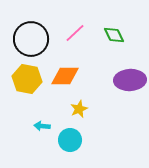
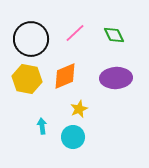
orange diamond: rotated 24 degrees counterclockwise
purple ellipse: moved 14 px left, 2 px up
cyan arrow: rotated 77 degrees clockwise
cyan circle: moved 3 px right, 3 px up
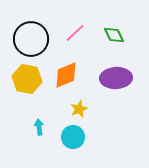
orange diamond: moved 1 px right, 1 px up
cyan arrow: moved 3 px left, 1 px down
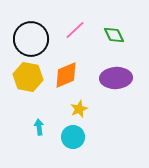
pink line: moved 3 px up
yellow hexagon: moved 1 px right, 2 px up
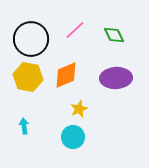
cyan arrow: moved 15 px left, 1 px up
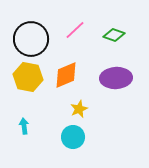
green diamond: rotated 45 degrees counterclockwise
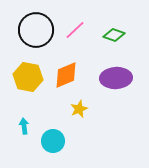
black circle: moved 5 px right, 9 px up
cyan circle: moved 20 px left, 4 px down
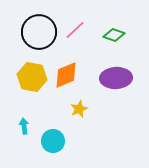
black circle: moved 3 px right, 2 px down
yellow hexagon: moved 4 px right
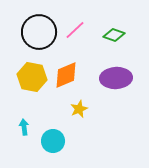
cyan arrow: moved 1 px down
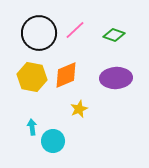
black circle: moved 1 px down
cyan arrow: moved 8 px right
